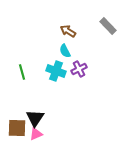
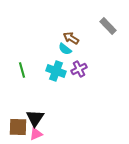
brown arrow: moved 3 px right, 7 px down
cyan semicircle: moved 2 px up; rotated 24 degrees counterclockwise
green line: moved 2 px up
brown square: moved 1 px right, 1 px up
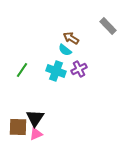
cyan semicircle: moved 1 px down
green line: rotated 49 degrees clockwise
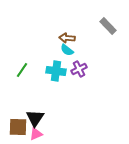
brown arrow: moved 4 px left; rotated 28 degrees counterclockwise
cyan semicircle: moved 2 px right
cyan cross: rotated 12 degrees counterclockwise
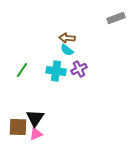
gray rectangle: moved 8 px right, 8 px up; rotated 66 degrees counterclockwise
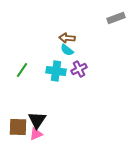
black triangle: moved 2 px right, 2 px down
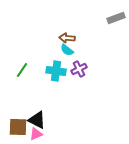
black triangle: rotated 36 degrees counterclockwise
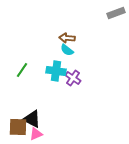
gray rectangle: moved 5 px up
purple cross: moved 6 px left, 9 px down; rotated 28 degrees counterclockwise
black triangle: moved 5 px left, 1 px up
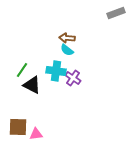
black triangle: moved 34 px up
pink triangle: rotated 16 degrees clockwise
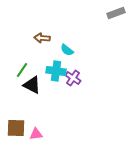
brown arrow: moved 25 px left
brown square: moved 2 px left, 1 px down
